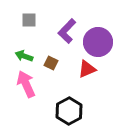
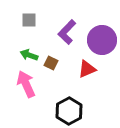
purple L-shape: moved 1 px down
purple circle: moved 4 px right, 2 px up
green arrow: moved 5 px right, 1 px up
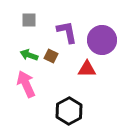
purple L-shape: rotated 125 degrees clockwise
brown square: moved 7 px up
red triangle: rotated 24 degrees clockwise
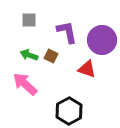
red triangle: rotated 18 degrees clockwise
pink arrow: moved 1 px left; rotated 24 degrees counterclockwise
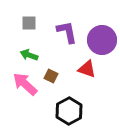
gray square: moved 3 px down
brown square: moved 20 px down
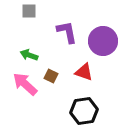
gray square: moved 12 px up
purple circle: moved 1 px right, 1 px down
red triangle: moved 3 px left, 3 px down
black hexagon: moved 15 px right; rotated 20 degrees clockwise
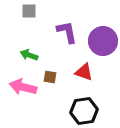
brown square: moved 1 px left, 1 px down; rotated 16 degrees counterclockwise
pink arrow: moved 2 px left, 3 px down; rotated 28 degrees counterclockwise
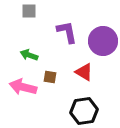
red triangle: rotated 12 degrees clockwise
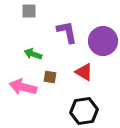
green arrow: moved 4 px right, 1 px up
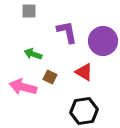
brown square: rotated 16 degrees clockwise
